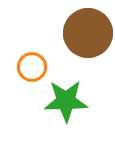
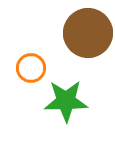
orange circle: moved 1 px left, 1 px down
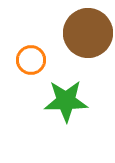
orange circle: moved 8 px up
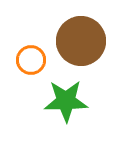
brown circle: moved 7 px left, 8 px down
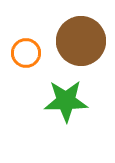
orange circle: moved 5 px left, 7 px up
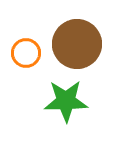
brown circle: moved 4 px left, 3 px down
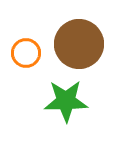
brown circle: moved 2 px right
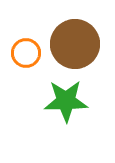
brown circle: moved 4 px left
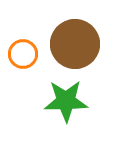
orange circle: moved 3 px left, 1 px down
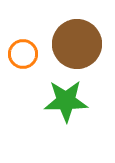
brown circle: moved 2 px right
